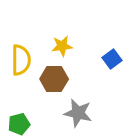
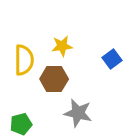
yellow semicircle: moved 3 px right
green pentagon: moved 2 px right
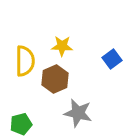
yellow star: rotated 10 degrees clockwise
yellow semicircle: moved 1 px right, 1 px down
brown hexagon: moved 1 px right; rotated 24 degrees counterclockwise
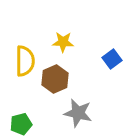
yellow star: moved 1 px right, 4 px up
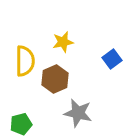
yellow star: rotated 15 degrees counterclockwise
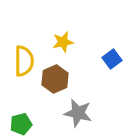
yellow semicircle: moved 1 px left
